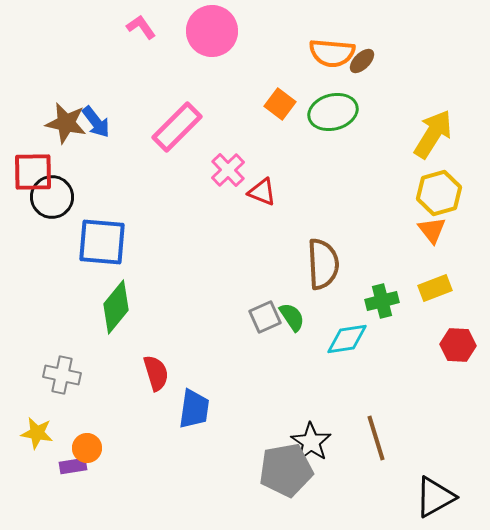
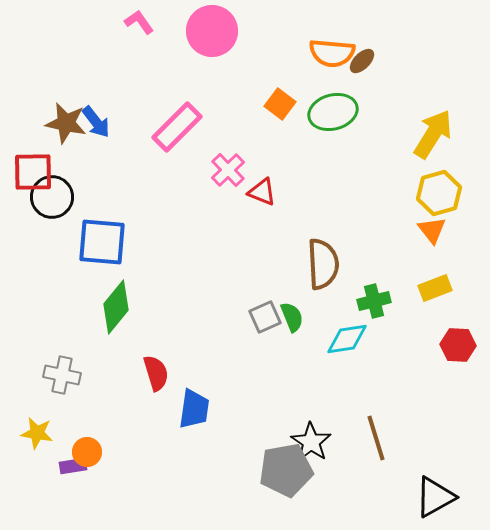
pink L-shape: moved 2 px left, 5 px up
green cross: moved 8 px left
green semicircle: rotated 12 degrees clockwise
orange circle: moved 4 px down
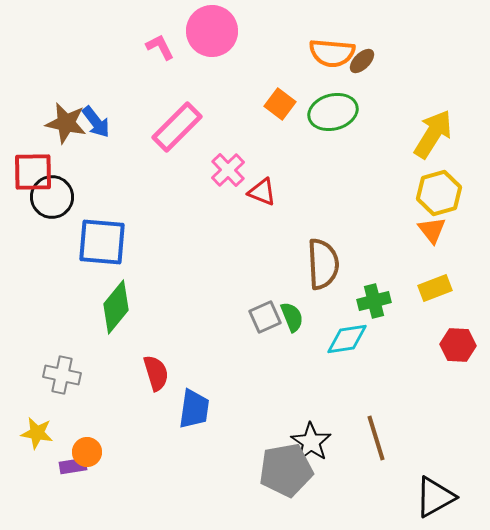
pink L-shape: moved 21 px right, 25 px down; rotated 8 degrees clockwise
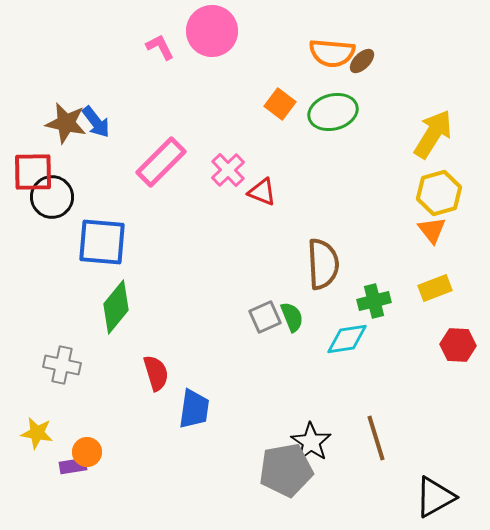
pink rectangle: moved 16 px left, 35 px down
gray cross: moved 10 px up
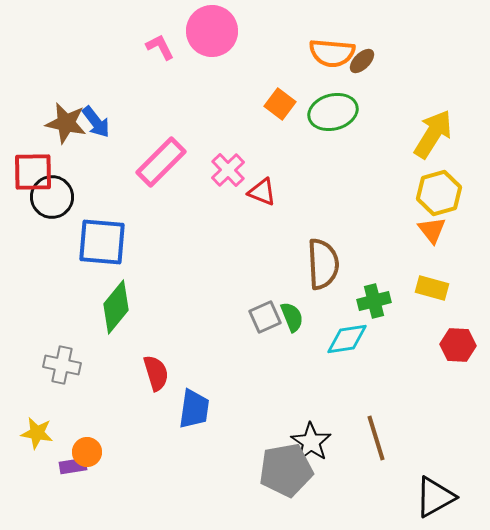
yellow rectangle: moved 3 px left; rotated 36 degrees clockwise
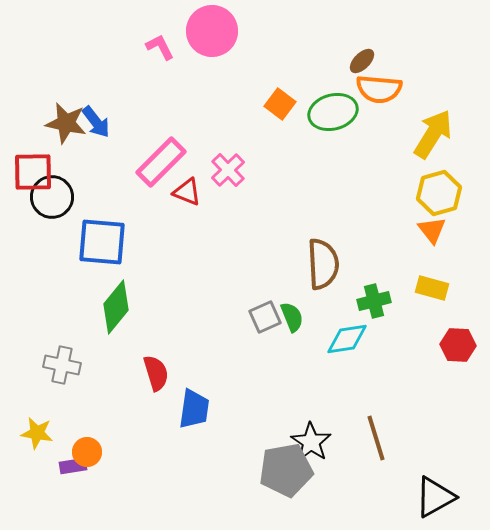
orange semicircle: moved 47 px right, 36 px down
red triangle: moved 75 px left
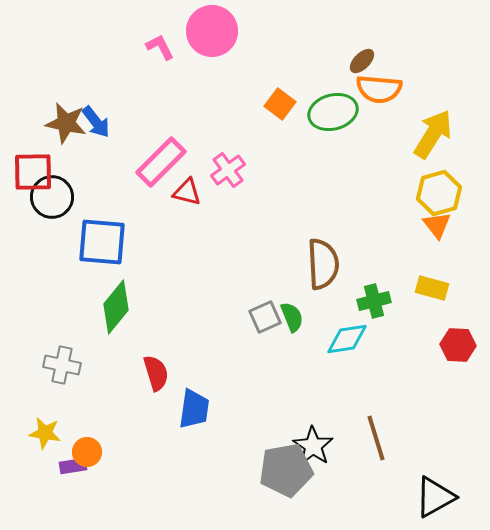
pink cross: rotated 8 degrees clockwise
red triangle: rotated 8 degrees counterclockwise
orange triangle: moved 5 px right, 5 px up
yellow star: moved 8 px right
black star: moved 2 px right, 4 px down
